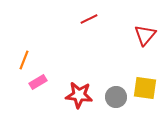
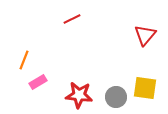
red line: moved 17 px left
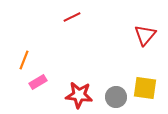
red line: moved 2 px up
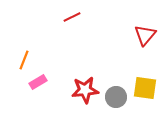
red star: moved 6 px right, 5 px up; rotated 12 degrees counterclockwise
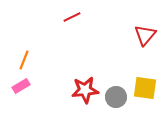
pink rectangle: moved 17 px left, 4 px down
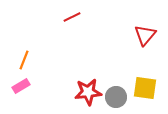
red star: moved 3 px right, 2 px down
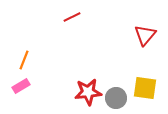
gray circle: moved 1 px down
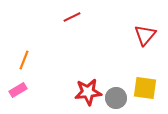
pink rectangle: moved 3 px left, 4 px down
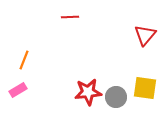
red line: moved 2 px left; rotated 24 degrees clockwise
gray circle: moved 1 px up
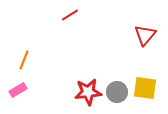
red line: moved 2 px up; rotated 30 degrees counterclockwise
gray circle: moved 1 px right, 5 px up
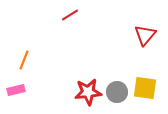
pink rectangle: moved 2 px left; rotated 18 degrees clockwise
